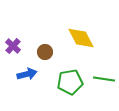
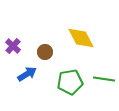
blue arrow: rotated 18 degrees counterclockwise
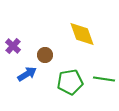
yellow diamond: moved 1 px right, 4 px up; rotated 8 degrees clockwise
brown circle: moved 3 px down
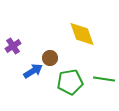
purple cross: rotated 14 degrees clockwise
brown circle: moved 5 px right, 3 px down
blue arrow: moved 6 px right, 3 px up
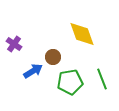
purple cross: moved 1 px right, 2 px up; rotated 21 degrees counterclockwise
brown circle: moved 3 px right, 1 px up
green line: moved 2 px left; rotated 60 degrees clockwise
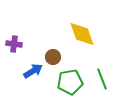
purple cross: rotated 28 degrees counterclockwise
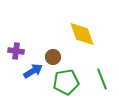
purple cross: moved 2 px right, 7 px down
green pentagon: moved 4 px left
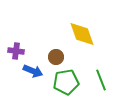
brown circle: moved 3 px right
blue arrow: rotated 54 degrees clockwise
green line: moved 1 px left, 1 px down
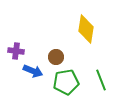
yellow diamond: moved 4 px right, 5 px up; rotated 28 degrees clockwise
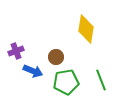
purple cross: rotated 28 degrees counterclockwise
